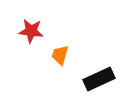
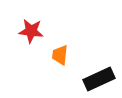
orange trapezoid: rotated 10 degrees counterclockwise
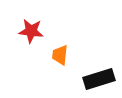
black rectangle: rotated 8 degrees clockwise
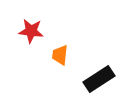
black rectangle: rotated 16 degrees counterclockwise
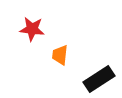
red star: moved 1 px right, 2 px up
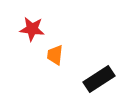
orange trapezoid: moved 5 px left
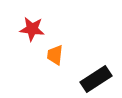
black rectangle: moved 3 px left
